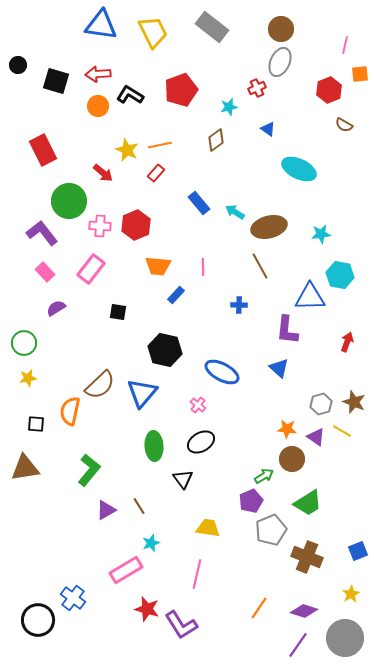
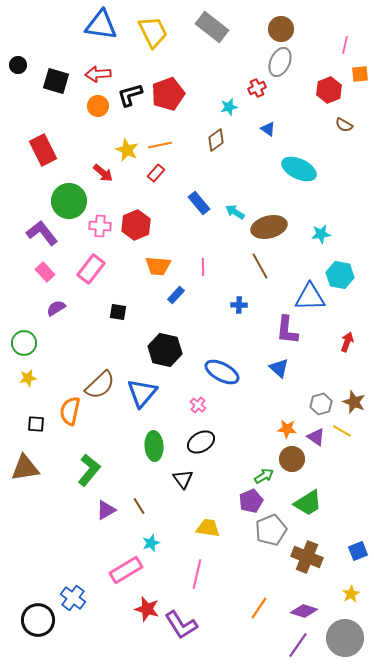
red pentagon at (181, 90): moved 13 px left, 4 px down
black L-shape at (130, 95): rotated 48 degrees counterclockwise
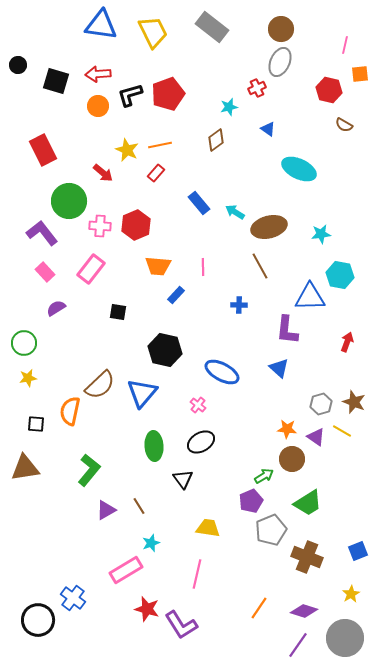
red hexagon at (329, 90): rotated 25 degrees counterclockwise
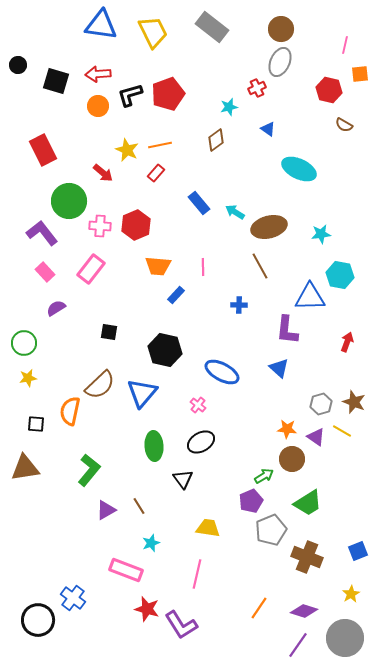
black square at (118, 312): moved 9 px left, 20 px down
pink rectangle at (126, 570): rotated 52 degrees clockwise
